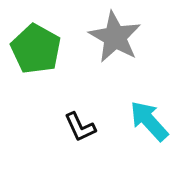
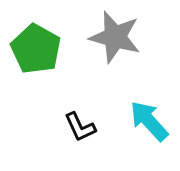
gray star: rotated 14 degrees counterclockwise
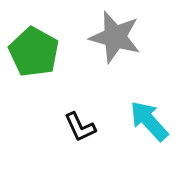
green pentagon: moved 2 px left, 3 px down
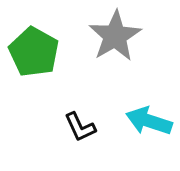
gray star: moved 1 px up; rotated 26 degrees clockwise
cyan arrow: rotated 30 degrees counterclockwise
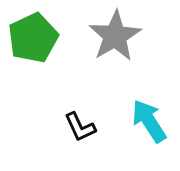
green pentagon: moved 1 px left, 14 px up; rotated 18 degrees clockwise
cyan arrow: rotated 39 degrees clockwise
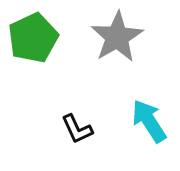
gray star: moved 2 px right, 1 px down
black L-shape: moved 3 px left, 2 px down
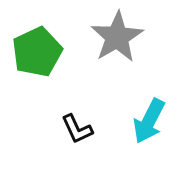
green pentagon: moved 4 px right, 14 px down
cyan arrow: rotated 120 degrees counterclockwise
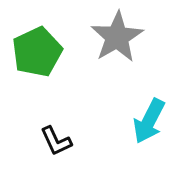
black L-shape: moved 21 px left, 12 px down
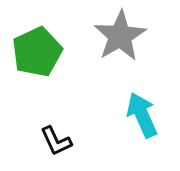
gray star: moved 3 px right, 1 px up
cyan arrow: moved 7 px left, 6 px up; rotated 129 degrees clockwise
